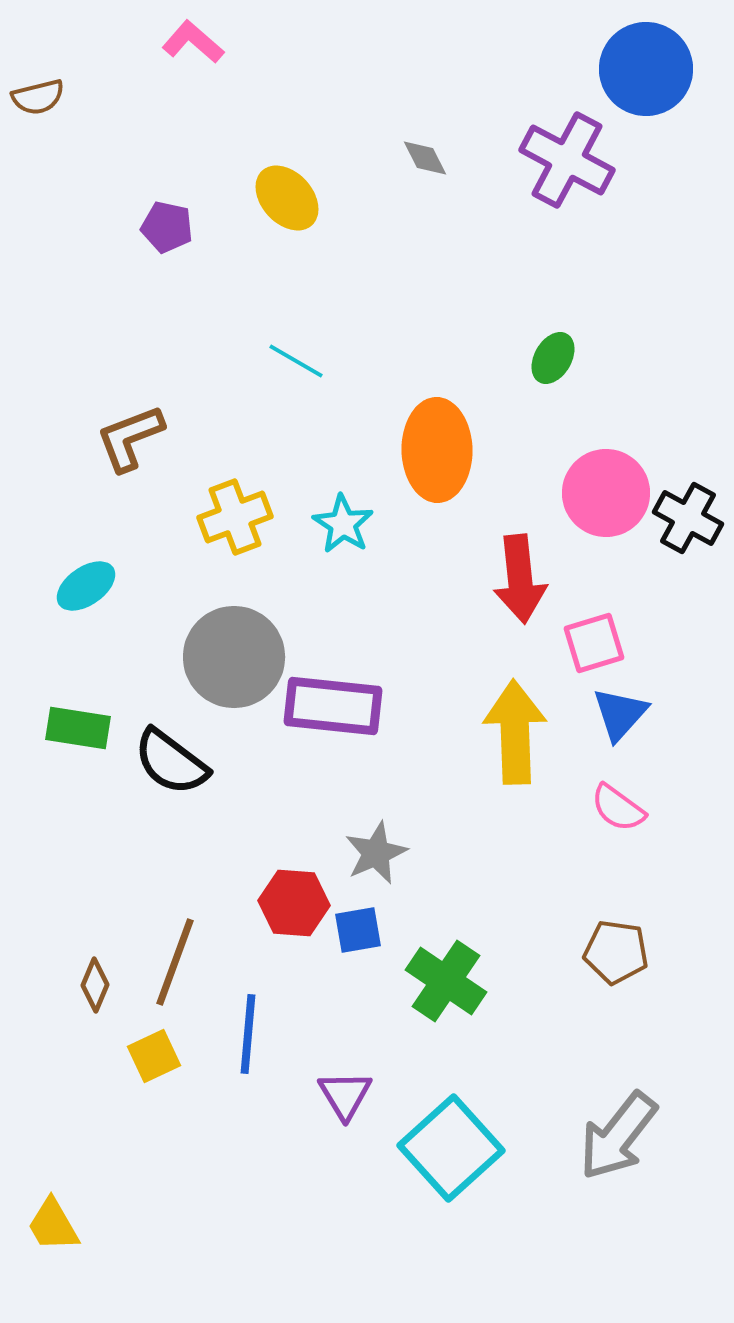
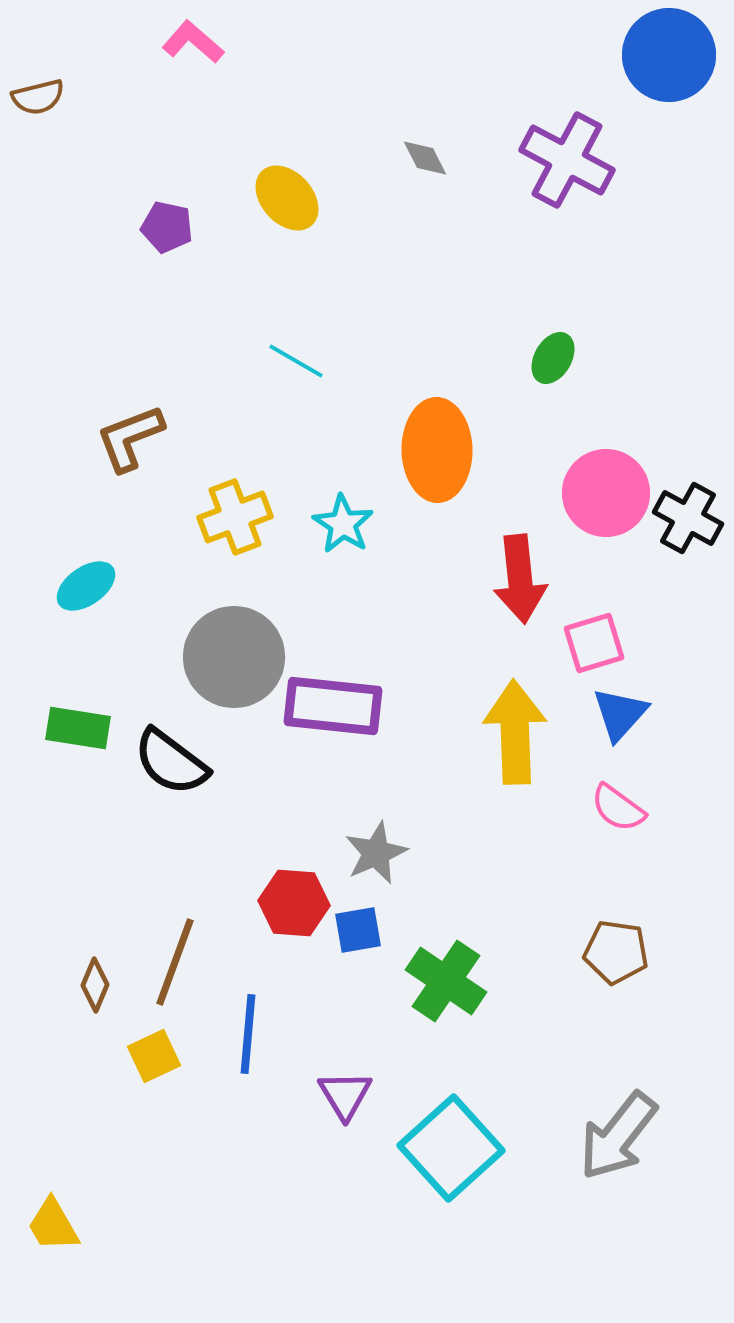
blue circle: moved 23 px right, 14 px up
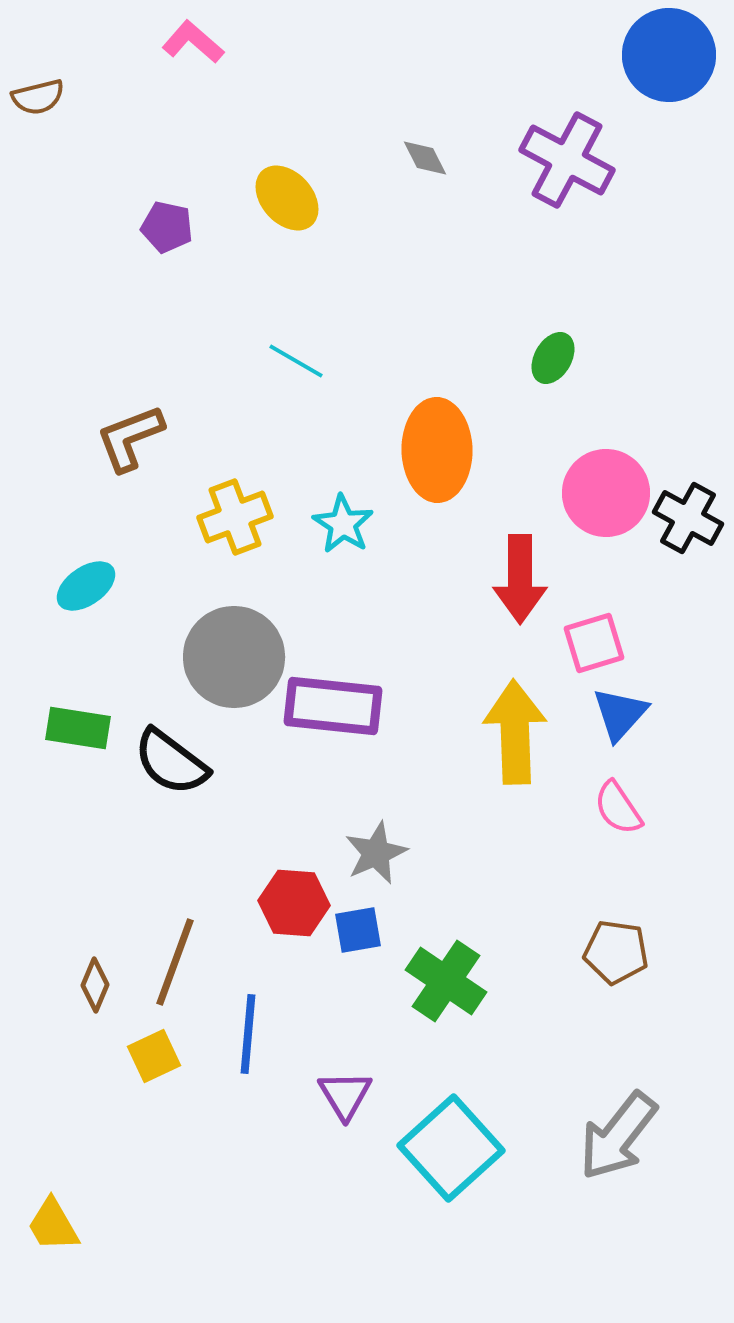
red arrow: rotated 6 degrees clockwise
pink semicircle: rotated 20 degrees clockwise
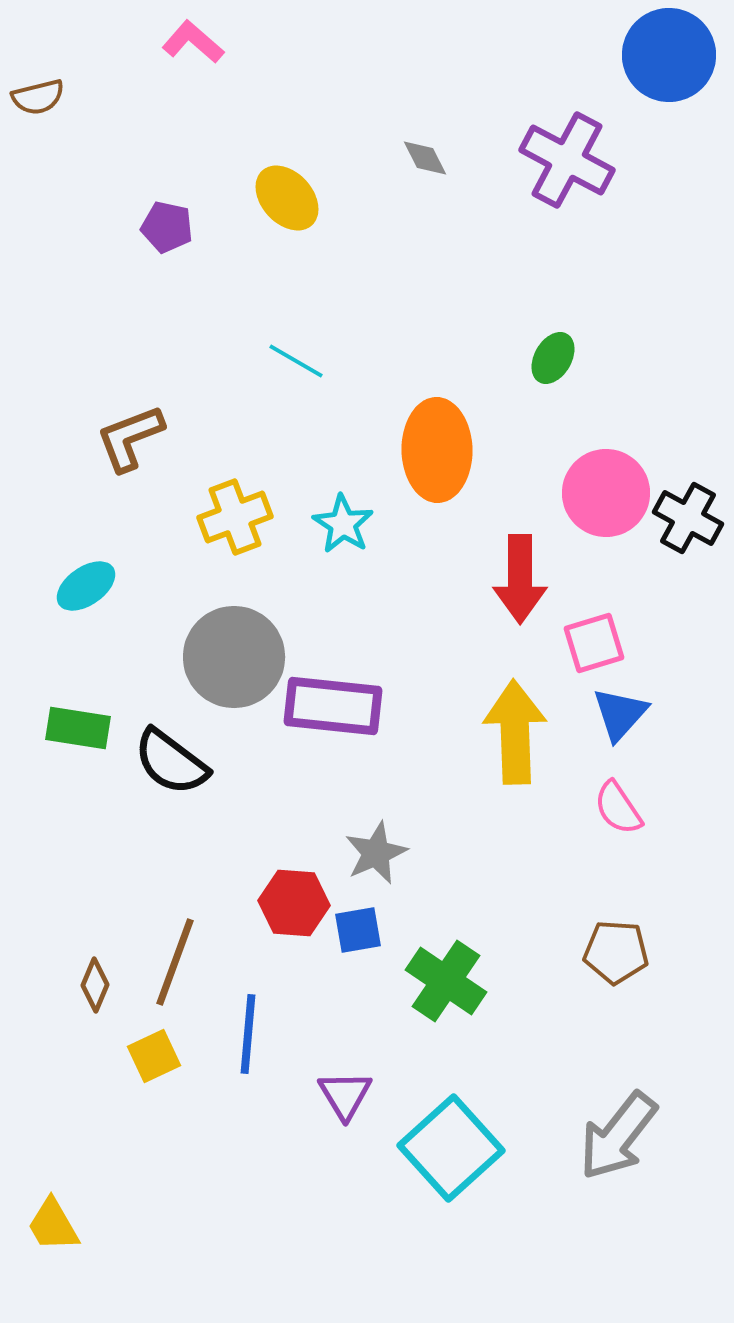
brown pentagon: rotated 4 degrees counterclockwise
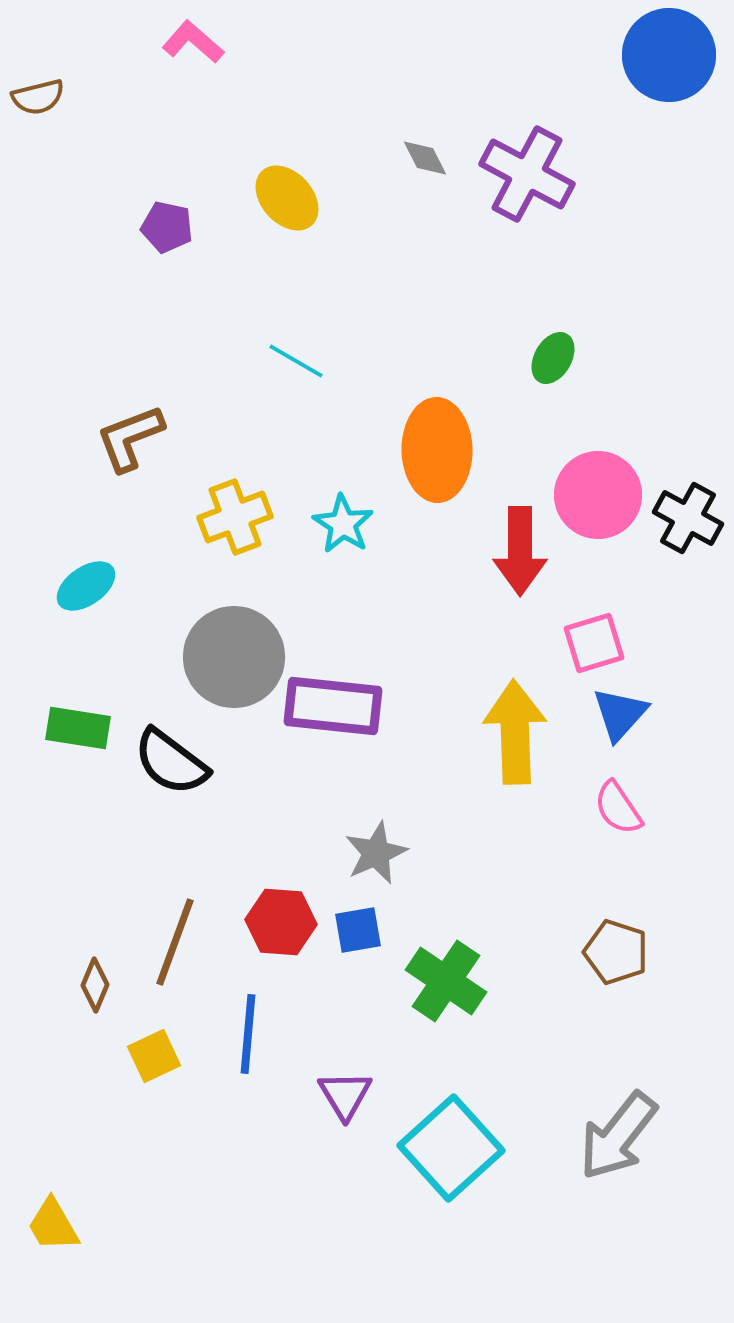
purple cross: moved 40 px left, 14 px down
pink circle: moved 8 px left, 2 px down
red arrow: moved 28 px up
red hexagon: moved 13 px left, 19 px down
brown pentagon: rotated 14 degrees clockwise
brown line: moved 20 px up
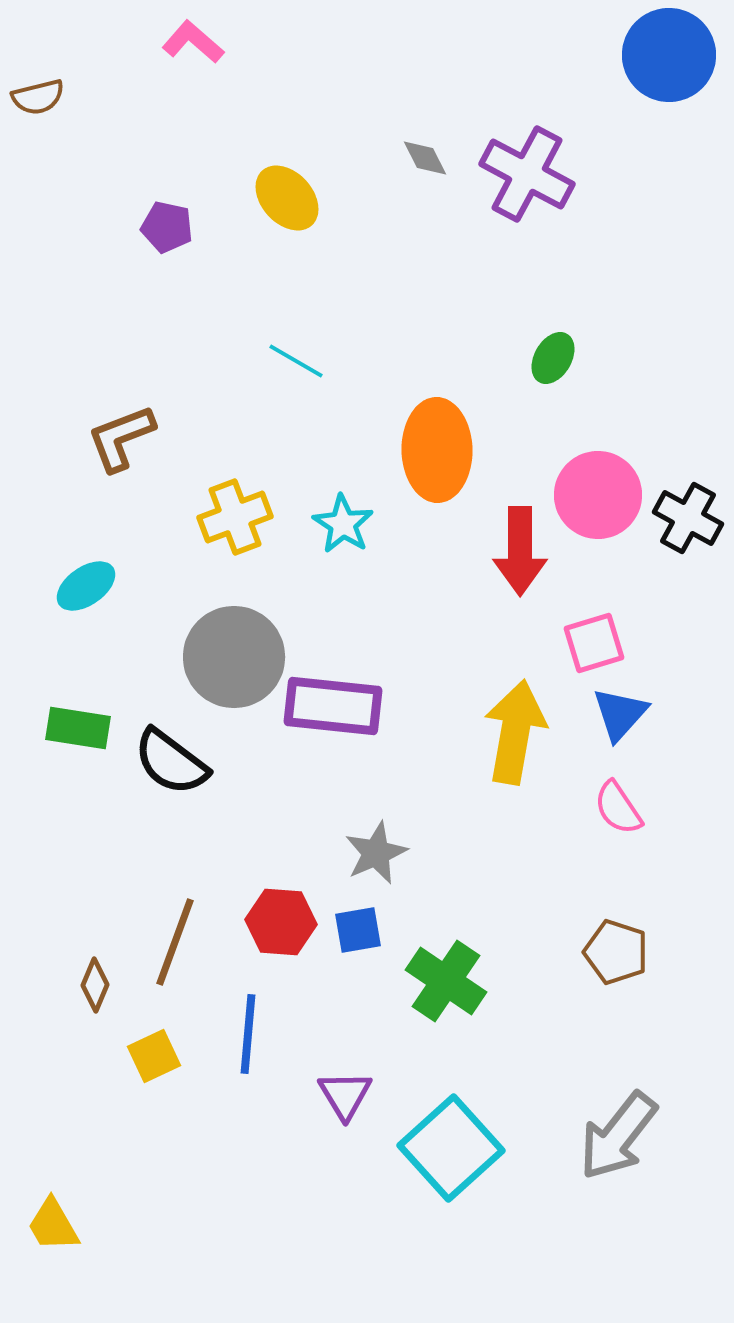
brown L-shape: moved 9 px left
yellow arrow: rotated 12 degrees clockwise
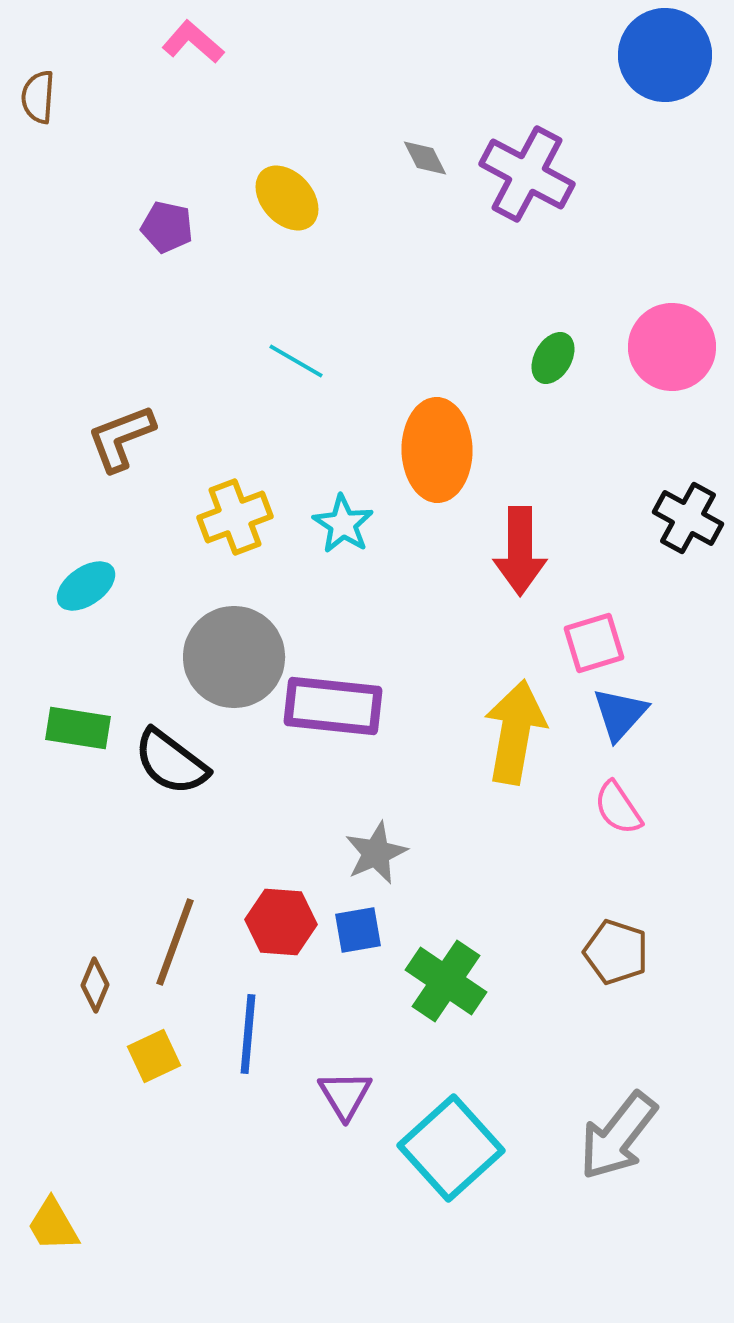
blue circle: moved 4 px left
brown semicircle: rotated 108 degrees clockwise
pink circle: moved 74 px right, 148 px up
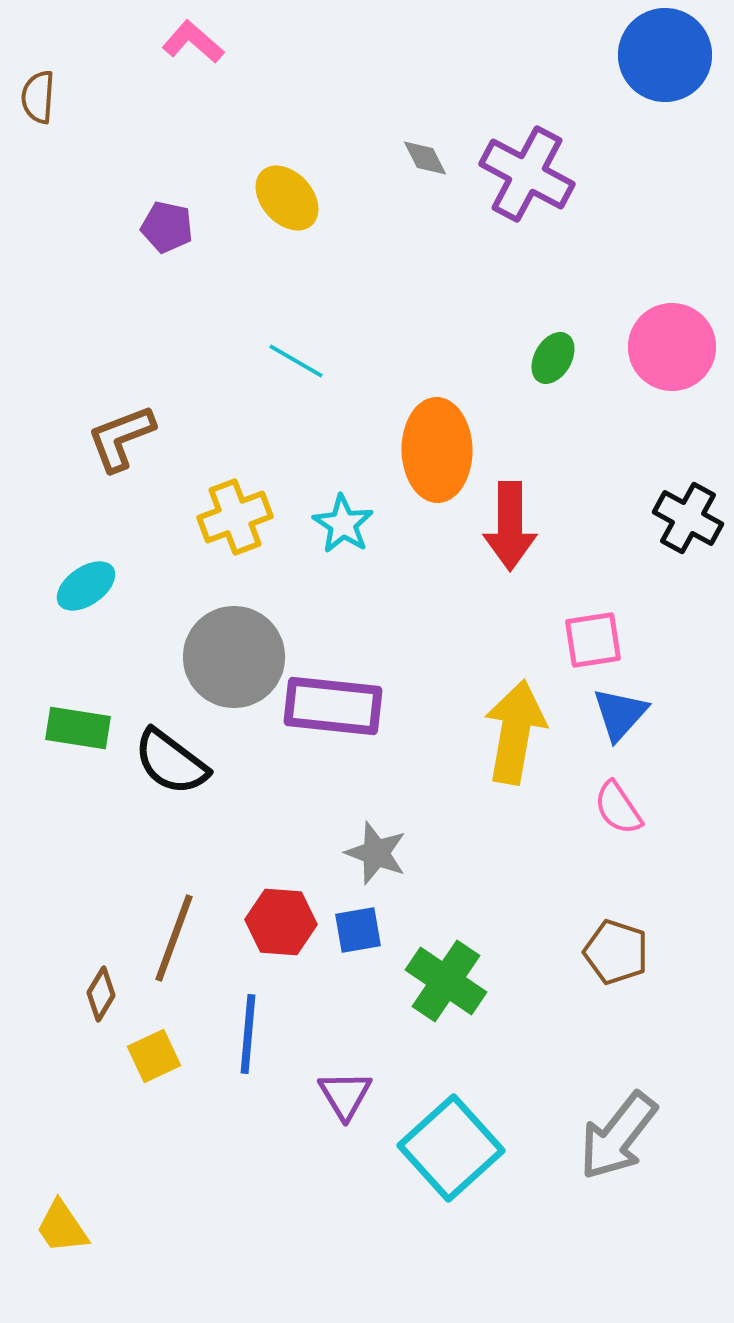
red arrow: moved 10 px left, 25 px up
pink square: moved 1 px left, 3 px up; rotated 8 degrees clockwise
gray star: rotated 28 degrees counterclockwise
brown line: moved 1 px left, 4 px up
brown diamond: moved 6 px right, 9 px down; rotated 8 degrees clockwise
yellow trapezoid: moved 9 px right, 2 px down; rotated 4 degrees counterclockwise
